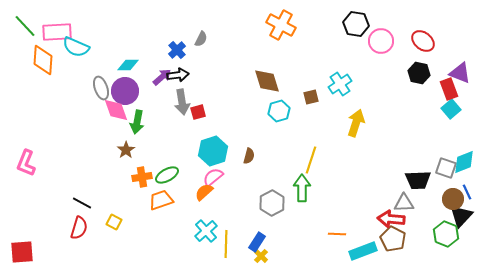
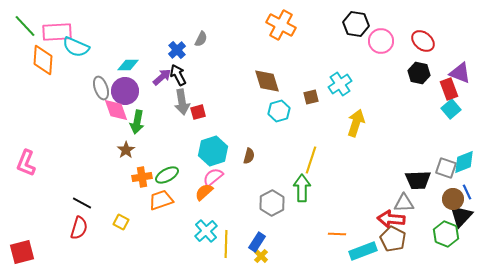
black arrow at (178, 75): rotated 110 degrees counterclockwise
yellow square at (114, 222): moved 7 px right
red square at (22, 252): rotated 10 degrees counterclockwise
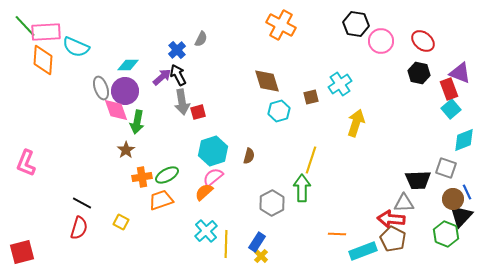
pink rectangle at (57, 32): moved 11 px left
cyan diamond at (464, 162): moved 22 px up
